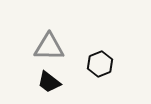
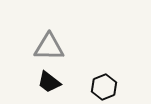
black hexagon: moved 4 px right, 23 px down
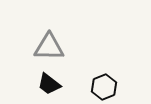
black trapezoid: moved 2 px down
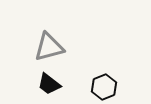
gray triangle: rotated 16 degrees counterclockwise
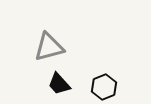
black trapezoid: moved 10 px right; rotated 10 degrees clockwise
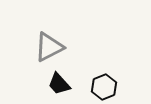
gray triangle: rotated 12 degrees counterclockwise
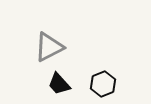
black hexagon: moved 1 px left, 3 px up
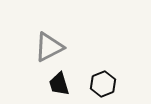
black trapezoid: rotated 25 degrees clockwise
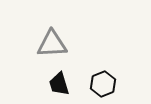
gray triangle: moved 3 px right, 3 px up; rotated 24 degrees clockwise
